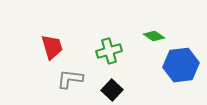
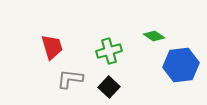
black square: moved 3 px left, 3 px up
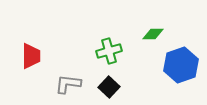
green diamond: moved 1 px left, 2 px up; rotated 35 degrees counterclockwise
red trapezoid: moved 21 px left, 9 px down; rotated 16 degrees clockwise
blue hexagon: rotated 12 degrees counterclockwise
gray L-shape: moved 2 px left, 5 px down
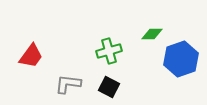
green diamond: moved 1 px left
red trapezoid: rotated 36 degrees clockwise
blue hexagon: moved 6 px up
black square: rotated 15 degrees counterclockwise
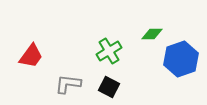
green cross: rotated 15 degrees counterclockwise
